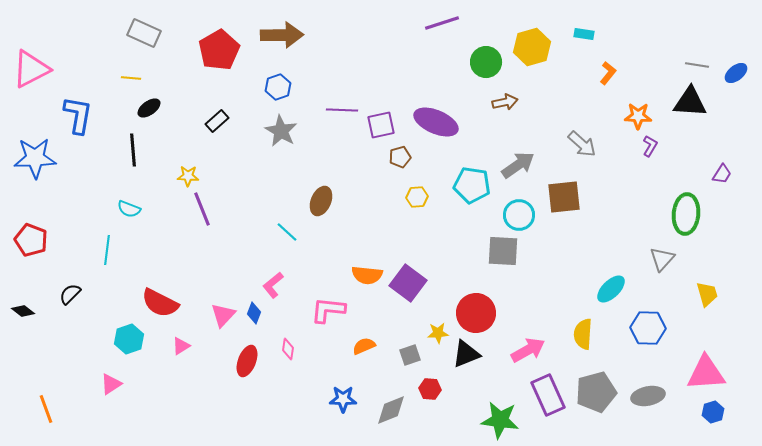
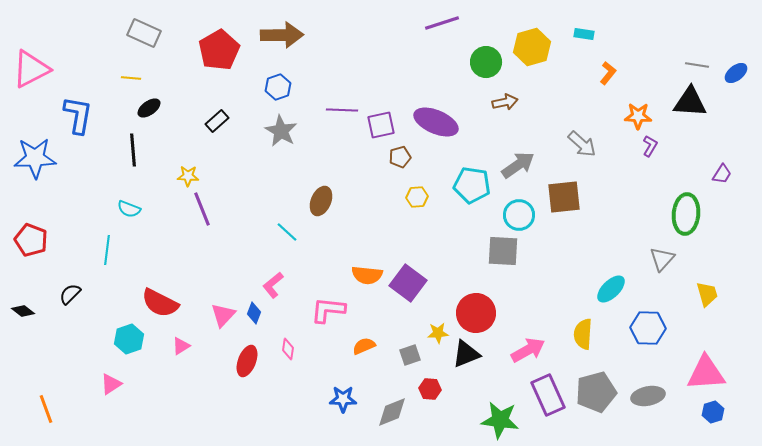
gray diamond at (391, 410): moved 1 px right, 2 px down
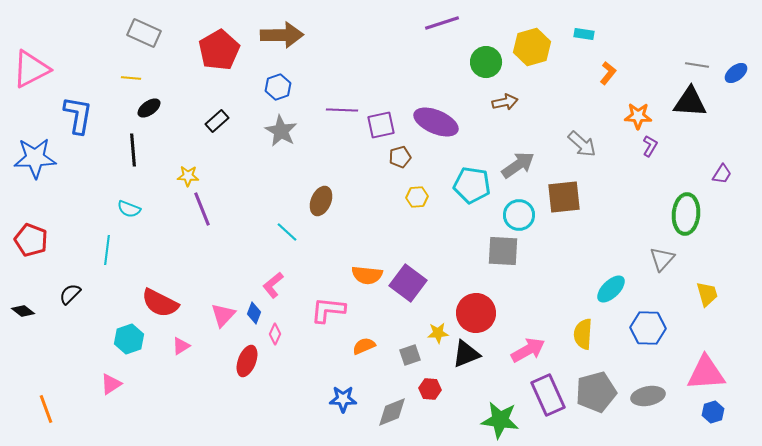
pink diamond at (288, 349): moved 13 px left, 15 px up; rotated 15 degrees clockwise
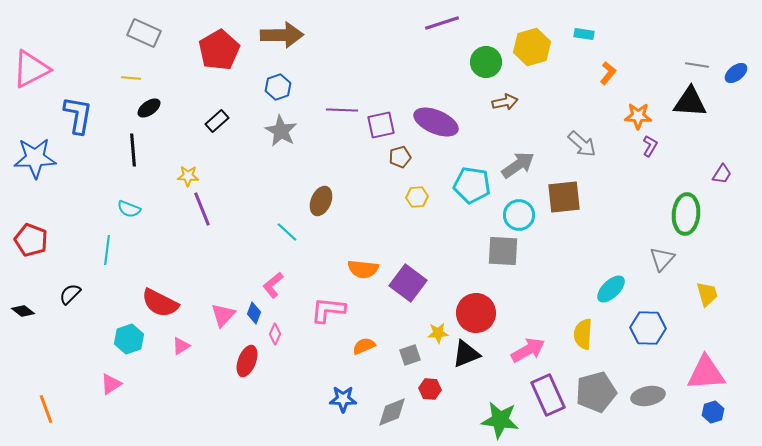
orange semicircle at (367, 275): moved 4 px left, 6 px up
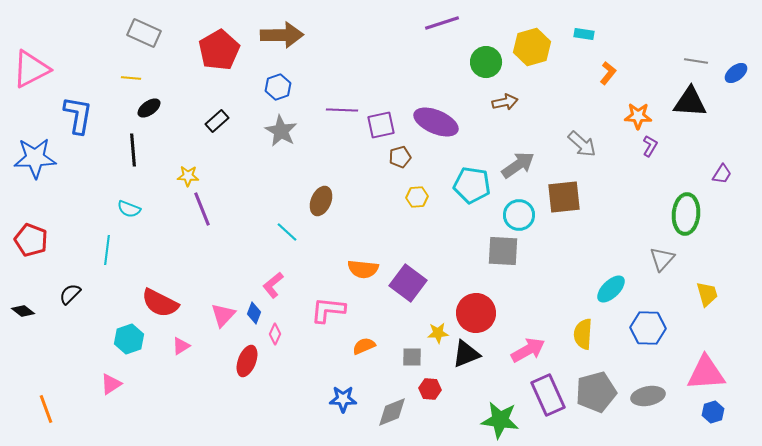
gray line at (697, 65): moved 1 px left, 4 px up
gray square at (410, 355): moved 2 px right, 2 px down; rotated 20 degrees clockwise
